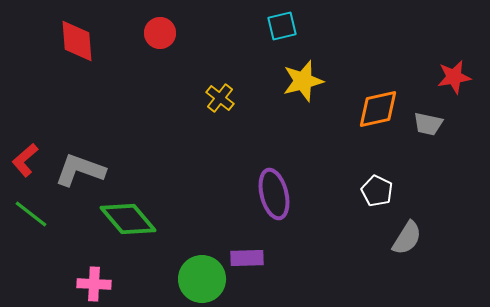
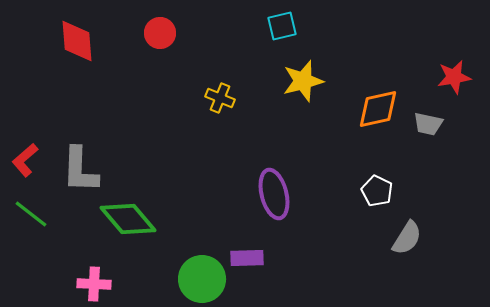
yellow cross: rotated 16 degrees counterclockwise
gray L-shape: rotated 108 degrees counterclockwise
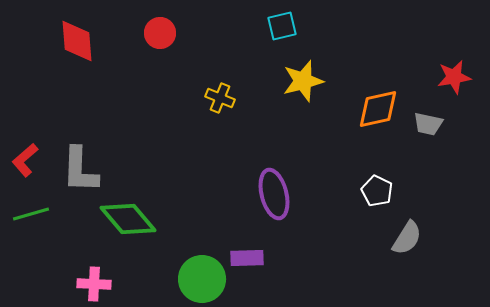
green line: rotated 54 degrees counterclockwise
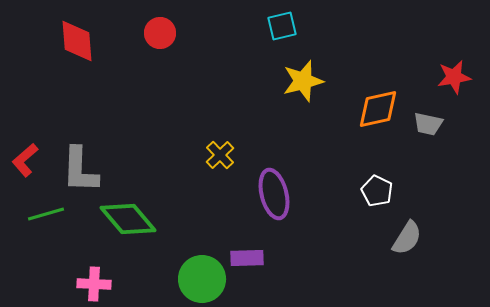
yellow cross: moved 57 px down; rotated 24 degrees clockwise
green line: moved 15 px right
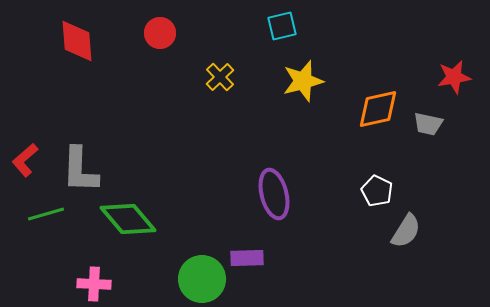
yellow cross: moved 78 px up
gray semicircle: moved 1 px left, 7 px up
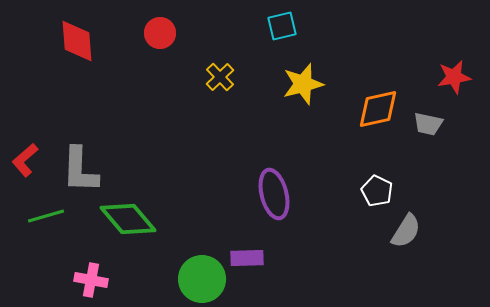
yellow star: moved 3 px down
green line: moved 2 px down
pink cross: moved 3 px left, 4 px up; rotated 8 degrees clockwise
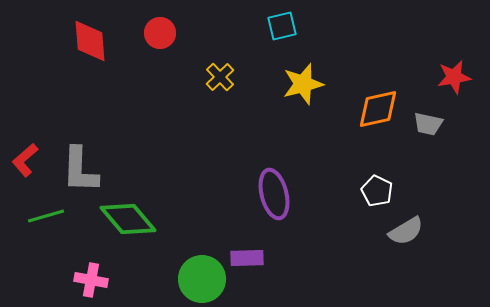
red diamond: moved 13 px right
gray semicircle: rotated 27 degrees clockwise
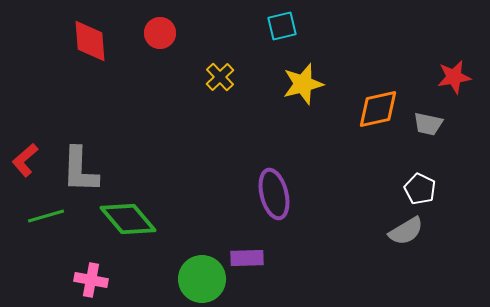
white pentagon: moved 43 px right, 2 px up
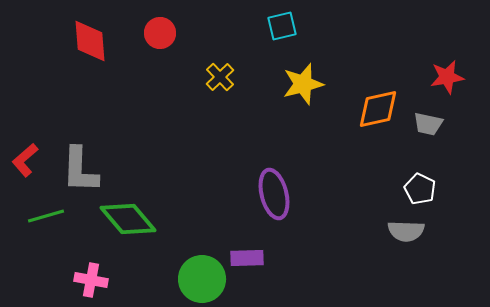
red star: moved 7 px left
gray semicircle: rotated 33 degrees clockwise
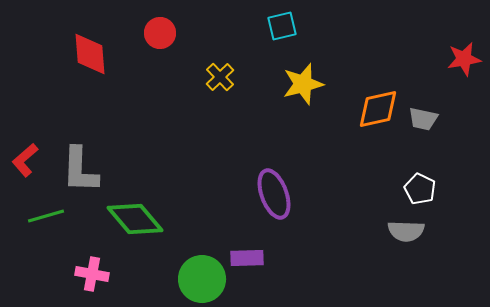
red diamond: moved 13 px down
red star: moved 17 px right, 18 px up
gray trapezoid: moved 5 px left, 5 px up
purple ellipse: rotated 6 degrees counterclockwise
green diamond: moved 7 px right
pink cross: moved 1 px right, 6 px up
